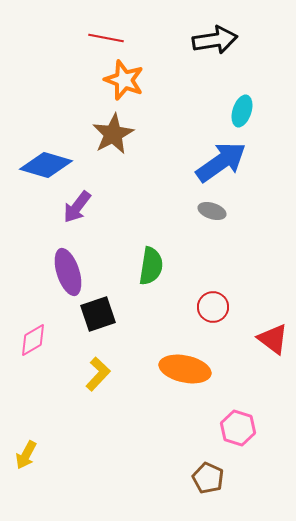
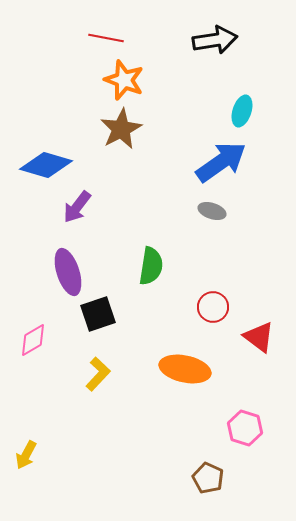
brown star: moved 8 px right, 5 px up
red triangle: moved 14 px left, 2 px up
pink hexagon: moved 7 px right
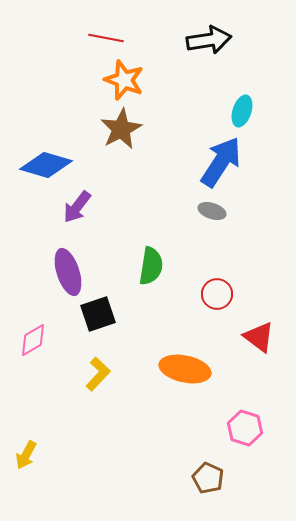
black arrow: moved 6 px left
blue arrow: rotated 22 degrees counterclockwise
red circle: moved 4 px right, 13 px up
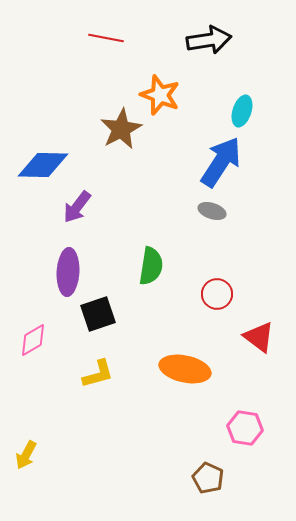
orange star: moved 36 px right, 15 px down
blue diamond: moved 3 px left; rotated 15 degrees counterclockwise
purple ellipse: rotated 21 degrees clockwise
yellow L-shape: rotated 32 degrees clockwise
pink hexagon: rotated 8 degrees counterclockwise
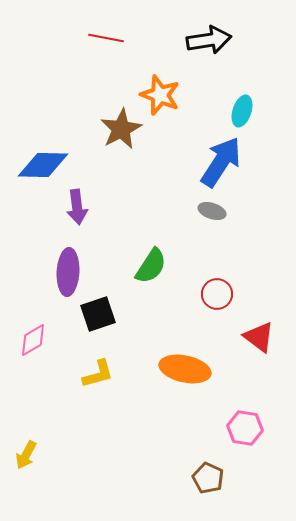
purple arrow: rotated 44 degrees counterclockwise
green semicircle: rotated 24 degrees clockwise
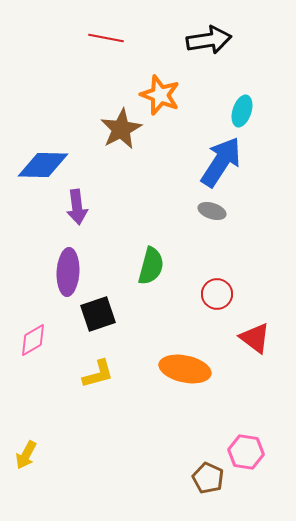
green semicircle: rotated 18 degrees counterclockwise
red triangle: moved 4 px left, 1 px down
pink hexagon: moved 1 px right, 24 px down
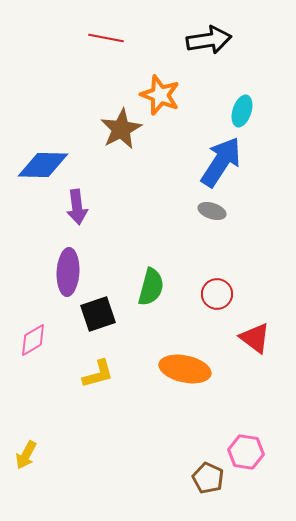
green semicircle: moved 21 px down
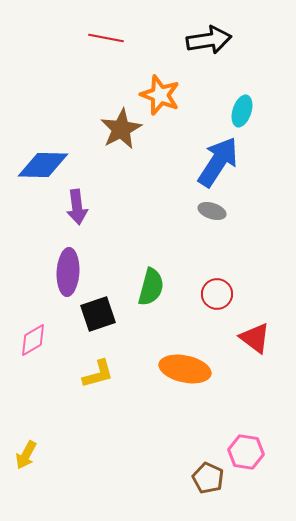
blue arrow: moved 3 px left
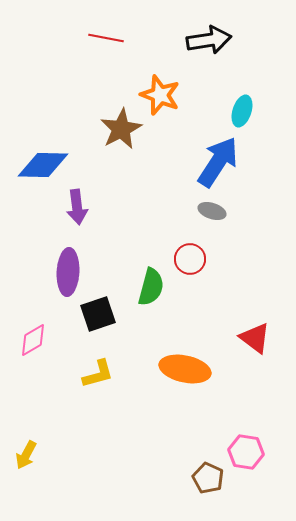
red circle: moved 27 px left, 35 px up
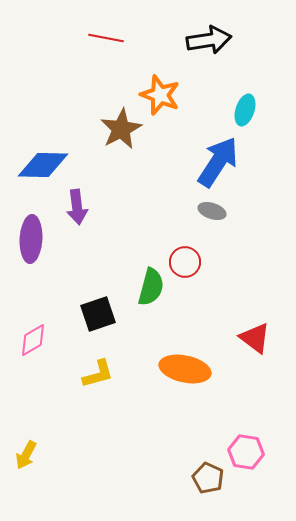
cyan ellipse: moved 3 px right, 1 px up
red circle: moved 5 px left, 3 px down
purple ellipse: moved 37 px left, 33 px up
